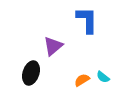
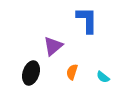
orange semicircle: moved 10 px left, 8 px up; rotated 42 degrees counterclockwise
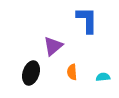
orange semicircle: rotated 21 degrees counterclockwise
cyan semicircle: rotated 136 degrees clockwise
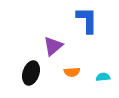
orange semicircle: rotated 91 degrees counterclockwise
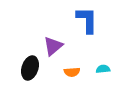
black ellipse: moved 1 px left, 5 px up
cyan semicircle: moved 8 px up
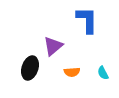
cyan semicircle: moved 4 px down; rotated 112 degrees counterclockwise
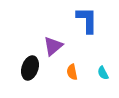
orange semicircle: rotated 84 degrees clockwise
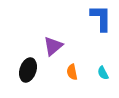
blue L-shape: moved 14 px right, 2 px up
black ellipse: moved 2 px left, 2 px down
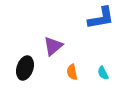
blue L-shape: rotated 80 degrees clockwise
black ellipse: moved 3 px left, 2 px up
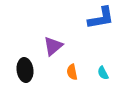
black ellipse: moved 2 px down; rotated 25 degrees counterclockwise
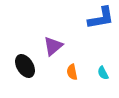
black ellipse: moved 4 px up; rotated 25 degrees counterclockwise
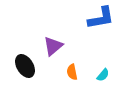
cyan semicircle: moved 2 px down; rotated 112 degrees counterclockwise
